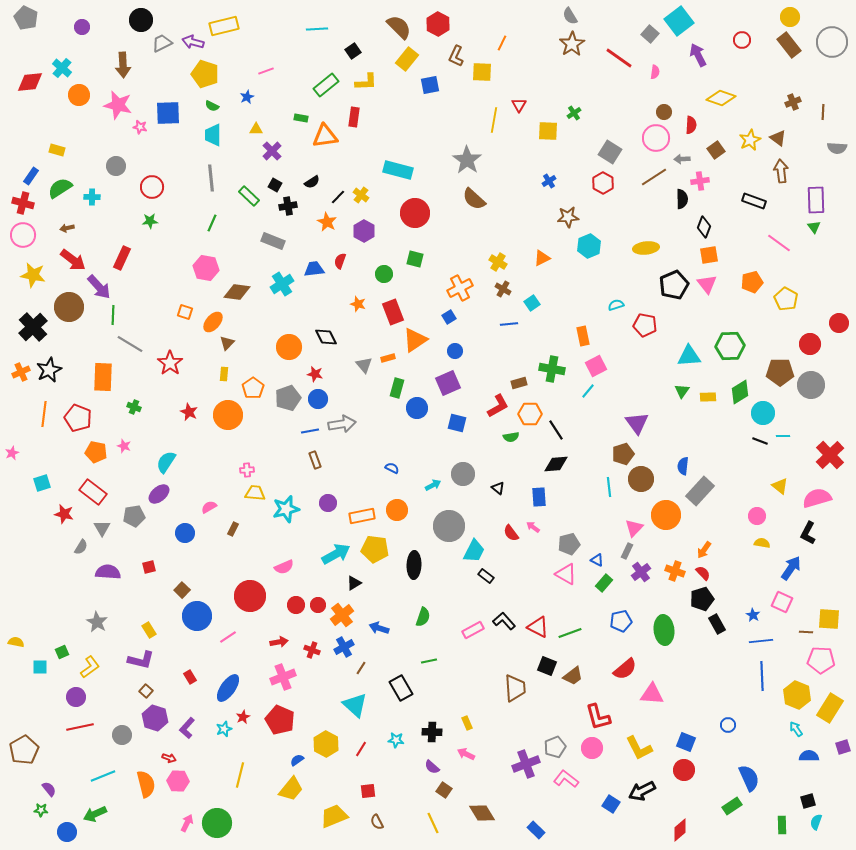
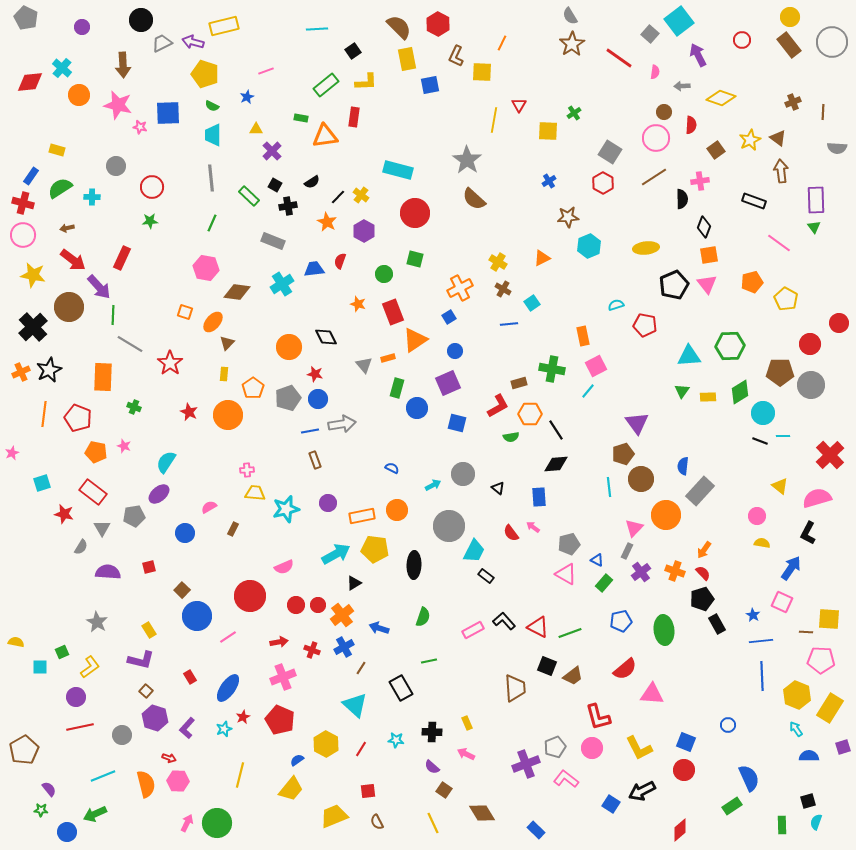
yellow rectangle at (407, 59): rotated 50 degrees counterclockwise
gray arrow at (682, 159): moved 73 px up
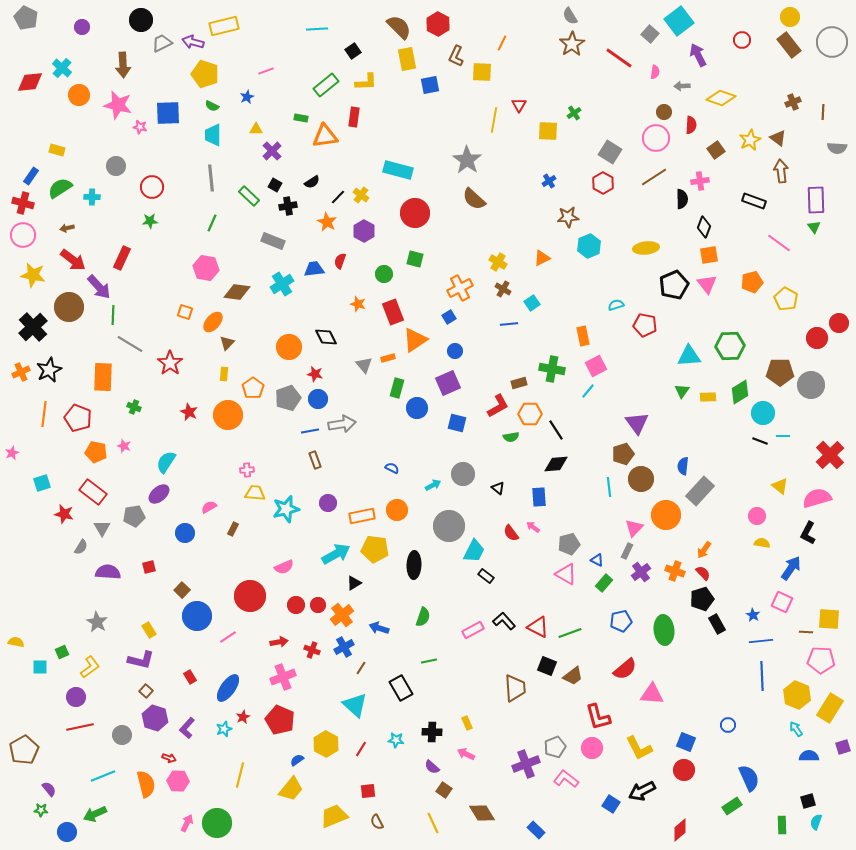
red circle at (810, 344): moved 7 px right, 6 px up
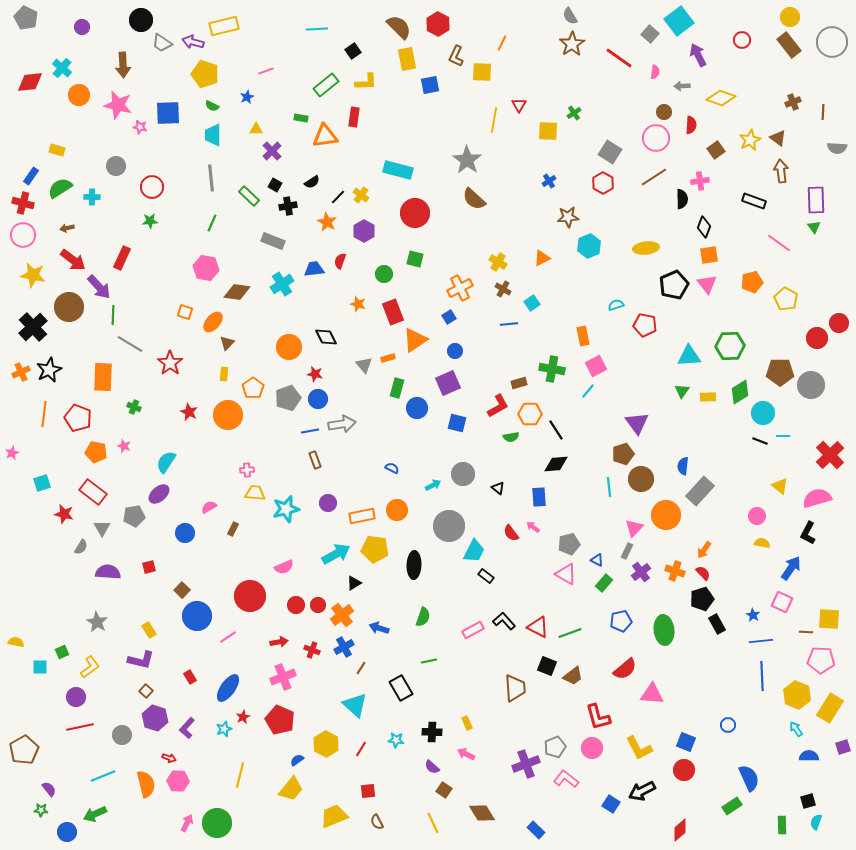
gray trapezoid at (162, 43): rotated 120 degrees counterclockwise
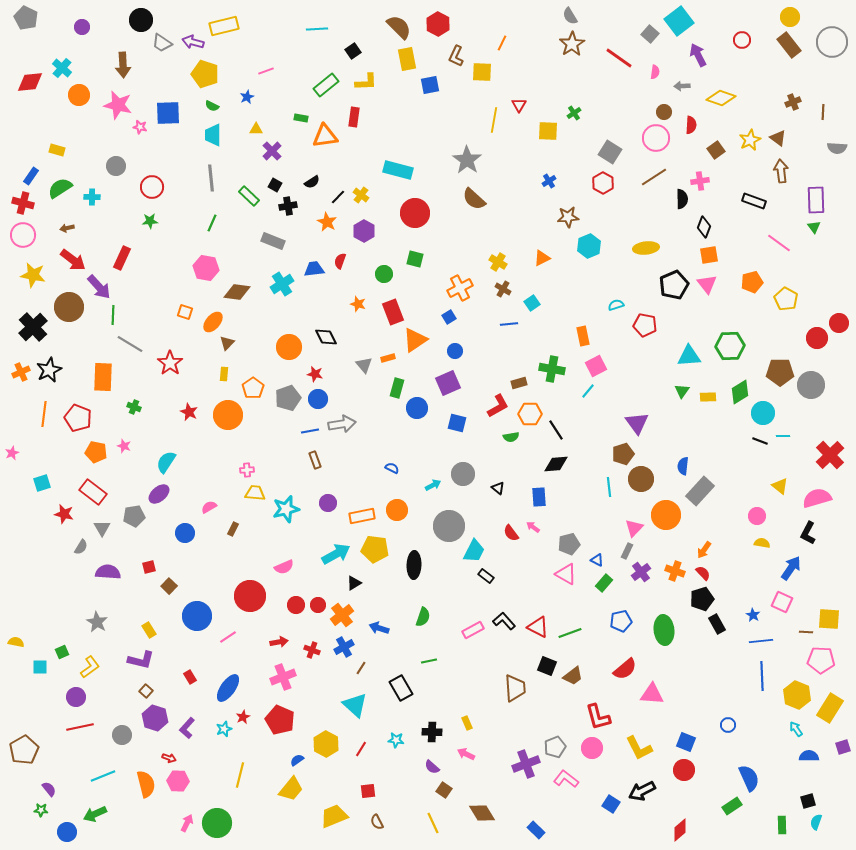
brown square at (182, 590): moved 13 px left, 4 px up
